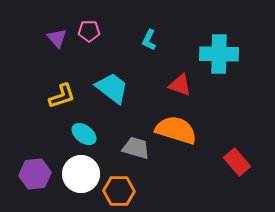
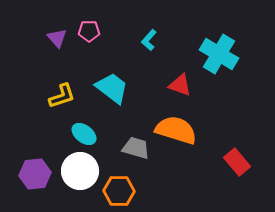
cyan L-shape: rotated 15 degrees clockwise
cyan cross: rotated 30 degrees clockwise
white circle: moved 1 px left, 3 px up
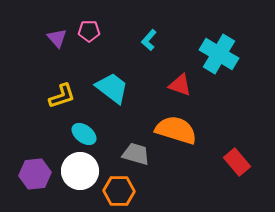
gray trapezoid: moved 6 px down
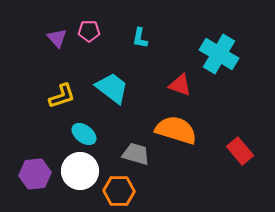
cyan L-shape: moved 9 px left, 2 px up; rotated 30 degrees counterclockwise
red rectangle: moved 3 px right, 11 px up
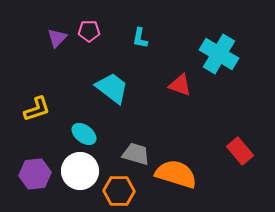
purple triangle: rotated 25 degrees clockwise
yellow L-shape: moved 25 px left, 13 px down
orange semicircle: moved 44 px down
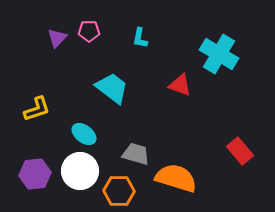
orange semicircle: moved 4 px down
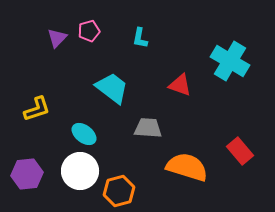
pink pentagon: rotated 15 degrees counterclockwise
cyan cross: moved 11 px right, 7 px down
gray trapezoid: moved 12 px right, 26 px up; rotated 12 degrees counterclockwise
purple hexagon: moved 8 px left
orange semicircle: moved 11 px right, 11 px up
orange hexagon: rotated 16 degrees counterclockwise
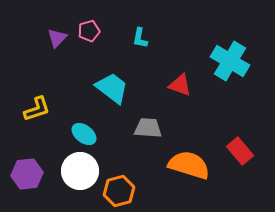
orange semicircle: moved 2 px right, 2 px up
